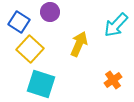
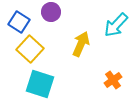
purple circle: moved 1 px right
yellow arrow: moved 2 px right
cyan square: moved 1 px left
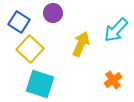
purple circle: moved 2 px right, 1 px down
cyan arrow: moved 5 px down
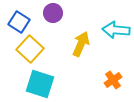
cyan arrow: rotated 52 degrees clockwise
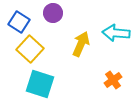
cyan arrow: moved 3 px down
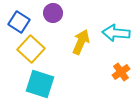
yellow arrow: moved 2 px up
yellow square: moved 1 px right
orange cross: moved 8 px right, 8 px up
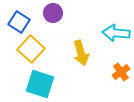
yellow arrow: moved 11 px down; rotated 140 degrees clockwise
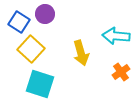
purple circle: moved 8 px left, 1 px down
cyan arrow: moved 3 px down
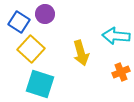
orange cross: rotated 12 degrees clockwise
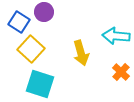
purple circle: moved 1 px left, 2 px up
orange cross: rotated 24 degrees counterclockwise
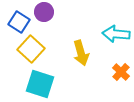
cyan arrow: moved 2 px up
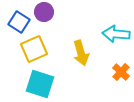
yellow square: moved 3 px right; rotated 24 degrees clockwise
